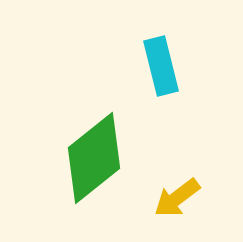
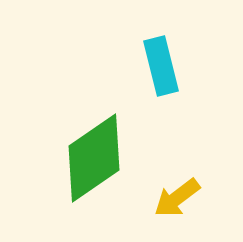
green diamond: rotated 4 degrees clockwise
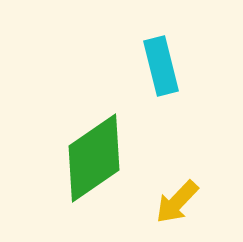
yellow arrow: moved 4 px down; rotated 9 degrees counterclockwise
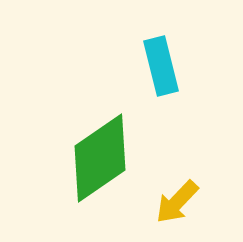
green diamond: moved 6 px right
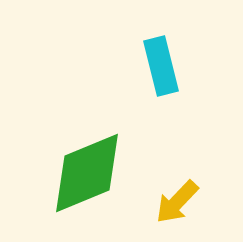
green diamond: moved 13 px left, 15 px down; rotated 12 degrees clockwise
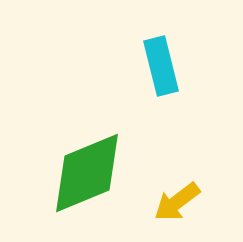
yellow arrow: rotated 9 degrees clockwise
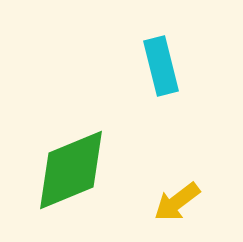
green diamond: moved 16 px left, 3 px up
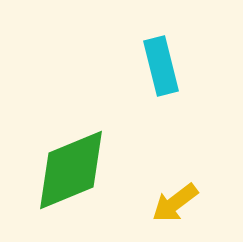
yellow arrow: moved 2 px left, 1 px down
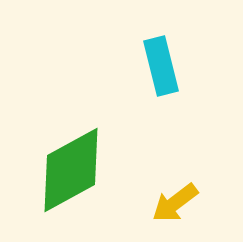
green diamond: rotated 6 degrees counterclockwise
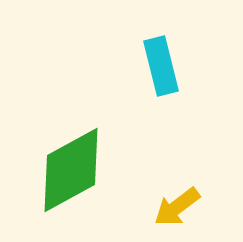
yellow arrow: moved 2 px right, 4 px down
